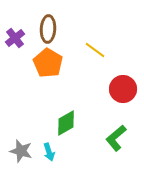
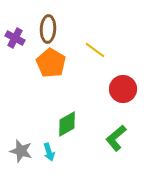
purple cross: rotated 24 degrees counterclockwise
orange pentagon: moved 3 px right
green diamond: moved 1 px right, 1 px down
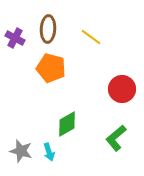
yellow line: moved 4 px left, 13 px up
orange pentagon: moved 5 px down; rotated 16 degrees counterclockwise
red circle: moved 1 px left
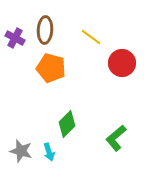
brown ellipse: moved 3 px left, 1 px down
red circle: moved 26 px up
green diamond: rotated 16 degrees counterclockwise
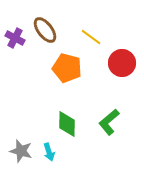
brown ellipse: rotated 40 degrees counterclockwise
orange pentagon: moved 16 px right
green diamond: rotated 44 degrees counterclockwise
green L-shape: moved 7 px left, 16 px up
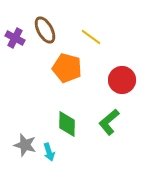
brown ellipse: rotated 8 degrees clockwise
red circle: moved 17 px down
gray star: moved 4 px right, 6 px up
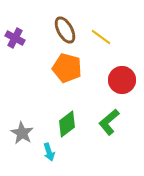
brown ellipse: moved 20 px right
yellow line: moved 10 px right
green diamond: rotated 52 degrees clockwise
gray star: moved 3 px left, 12 px up; rotated 15 degrees clockwise
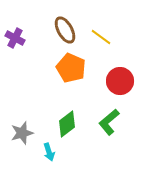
orange pentagon: moved 4 px right; rotated 8 degrees clockwise
red circle: moved 2 px left, 1 px down
gray star: rotated 25 degrees clockwise
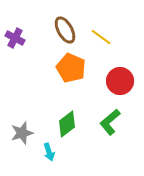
green L-shape: moved 1 px right
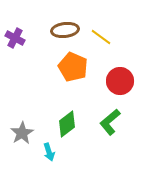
brown ellipse: rotated 68 degrees counterclockwise
orange pentagon: moved 2 px right, 1 px up
gray star: rotated 15 degrees counterclockwise
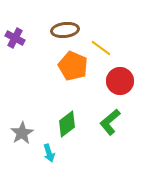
yellow line: moved 11 px down
orange pentagon: moved 1 px up
cyan arrow: moved 1 px down
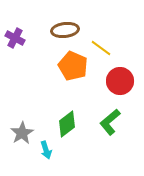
cyan arrow: moved 3 px left, 3 px up
